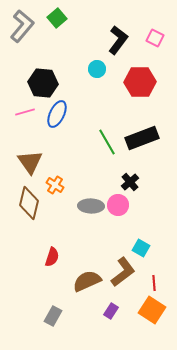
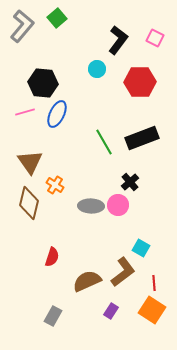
green line: moved 3 px left
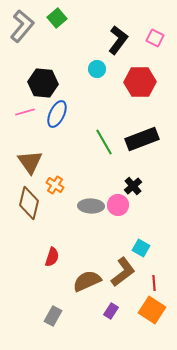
black rectangle: moved 1 px down
black cross: moved 3 px right, 4 px down
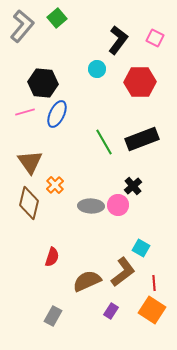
orange cross: rotated 12 degrees clockwise
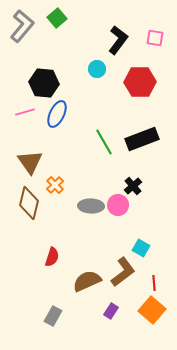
pink square: rotated 18 degrees counterclockwise
black hexagon: moved 1 px right
orange square: rotated 8 degrees clockwise
